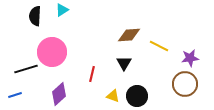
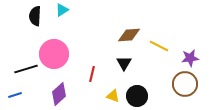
pink circle: moved 2 px right, 2 px down
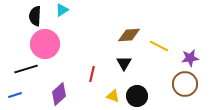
pink circle: moved 9 px left, 10 px up
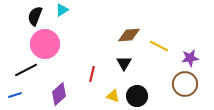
black semicircle: rotated 18 degrees clockwise
black line: moved 1 px down; rotated 10 degrees counterclockwise
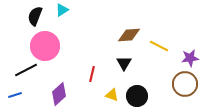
pink circle: moved 2 px down
yellow triangle: moved 1 px left, 1 px up
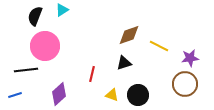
brown diamond: rotated 15 degrees counterclockwise
black triangle: rotated 42 degrees clockwise
black line: rotated 20 degrees clockwise
black circle: moved 1 px right, 1 px up
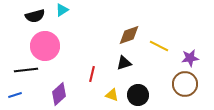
black semicircle: rotated 126 degrees counterclockwise
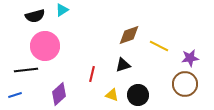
black triangle: moved 1 px left, 2 px down
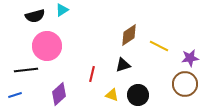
brown diamond: rotated 15 degrees counterclockwise
pink circle: moved 2 px right
